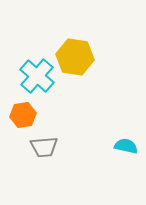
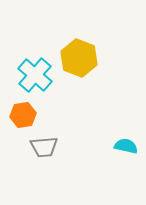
yellow hexagon: moved 4 px right, 1 px down; rotated 12 degrees clockwise
cyan cross: moved 2 px left, 1 px up
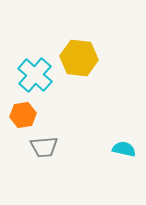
yellow hexagon: rotated 15 degrees counterclockwise
cyan semicircle: moved 2 px left, 3 px down
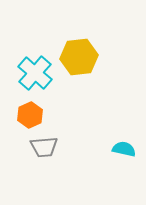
yellow hexagon: moved 1 px up; rotated 12 degrees counterclockwise
cyan cross: moved 2 px up
orange hexagon: moved 7 px right; rotated 15 degrees counterclockwise
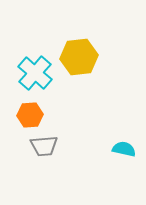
orange hexagon: rotated 20 degrees clockwise
gray trapezoid: moved 1 px up
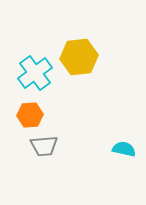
cyan cross: rotated 12 degrees clockwise
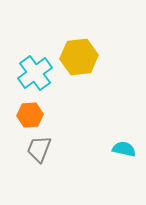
gray trapezoid: moved 5 px left, 3 px down; rotated 116 degrees clockwise
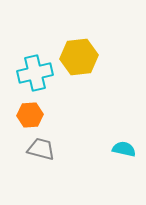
cyan cross: rotated 24 degrees clockwise
gray trapezoid: moved 2 px right; rotated 84 degrees clockwise
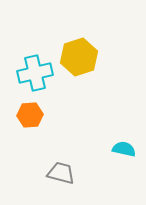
yellow hexagon: rotated 12 degrees counterclockwise
gray trapezoid: moved 20 px right, 24 px down
